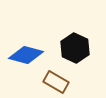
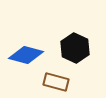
brown rectangle: rotated 15 degrees counterclockwise
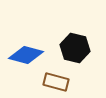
black hexagon: rotated 12 degrees counterclockwise
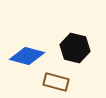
blue diamond: moved 1 px right, 1 px down
